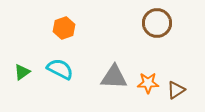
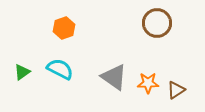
gray triangle: rotated 32 degrees clockwise
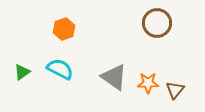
orange hexagon: moved 1 px down
brown triangle: moved 1 px left; rotated 18 degrees counterclockwise
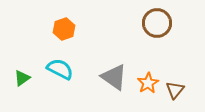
green triangle: moved 6 px down
orange star: rotated 30 degrees counterclockwise
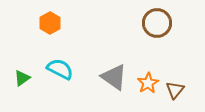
orange hexagon: moved 14 px left, 6 px up; rotated 10 degrees counterclockwise
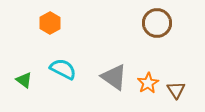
cyan semicircle: moved 3 px right
green triangle: moved 2 px right, 2 px down; rotated 48 degrees counterclockwise
brown triangle: moved 1 px right; rotated 12 degrees counterclockwise
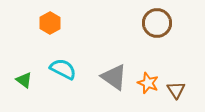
orange star: rotated 20 degrees counterclockwise
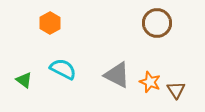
gray triangle: moved 3 px right, 2 px up; rotated 8 degrees counterclockwise
orange star: moved 2 px right, 1 px up
